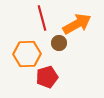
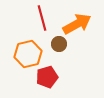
brown circle: moved 1 px down
orange hexagon: moved 1 px right; rotated 12 degrees counterclockwise
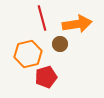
orange arrow: rotated 20 degrees clockwise
brown circle: moved 1 px right
red pentagon: moved 1 px left
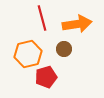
brown circle: moved 4 px right, 5 px down
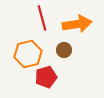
brown circle: moved 1 px down
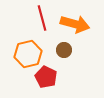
orange arrow: moved 2 px left; rotated 24 degrees clockwise
red pentagon: rotated 30 degrees counterclockwise
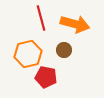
red line: moved 1 px left
red pentagon: rotated 15 degrees counterclockwise
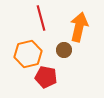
orange arrow: moved 4 px right, 3 px down; rotated 92 degrees counterclockwise
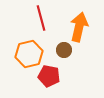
orange hexagon: moved 1 px right
red pentagon: moved 3 px right, 1 px up
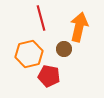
brown circle: moved 1 px up
